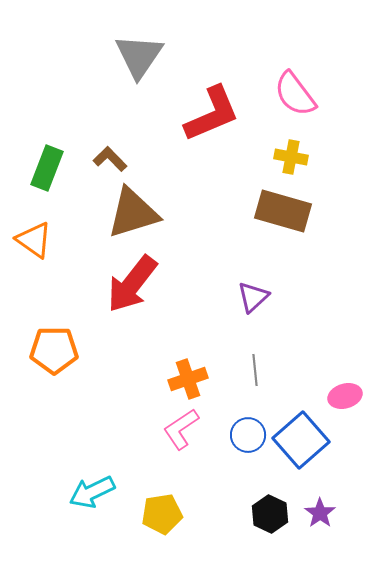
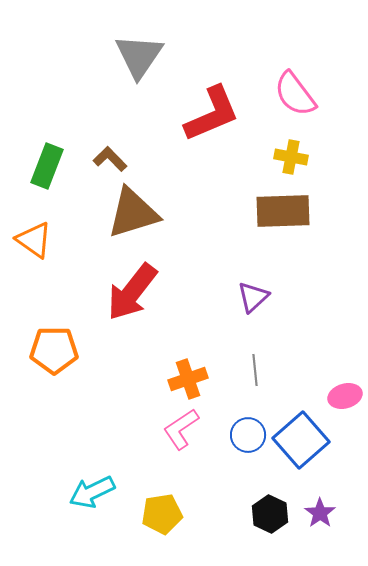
green rectangle: moved 2 px up
brown rectangle: rotated 18 degrees counterclockwise
red arrow: moved 8 px down
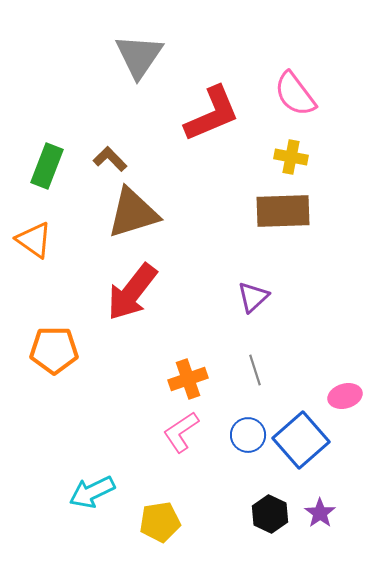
gray line: rotated 12 degrees counterclockwise
pink L-shape: moved 3 px down
yellow pentagon: moved 2 px left, 8 px down
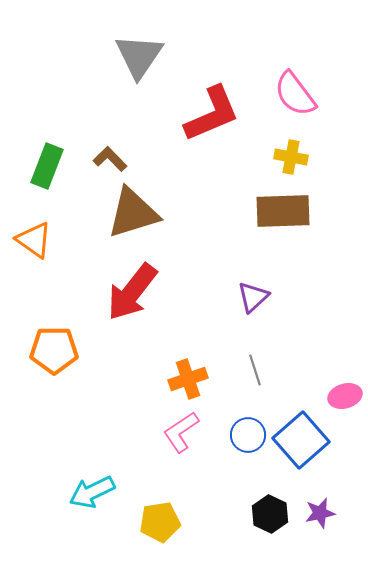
purple star: rotated 24 degrees clockwise
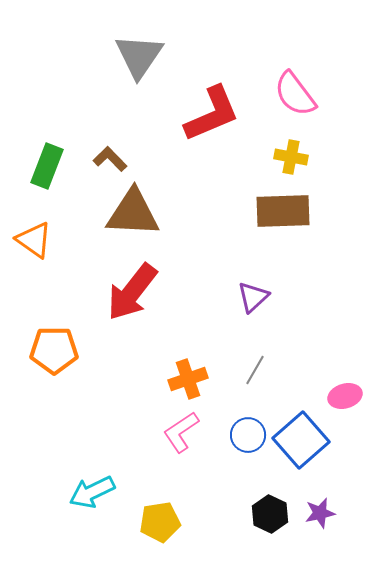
brown triangle: rotated 20 degrees clockwise
gray line: rotated 48 degrees clockwise
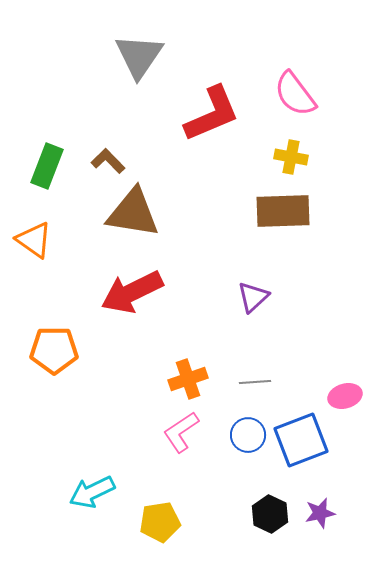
brown L-shape: moved 2 px left, 2 px down
brown triangle: rotated 6 degrees clockwise
red arrow: rotated 26 degrees clockwise
gray line: moved 12 px down; rotated 56 degrees clockwise
blue square: rotated 20 degrees clockwise
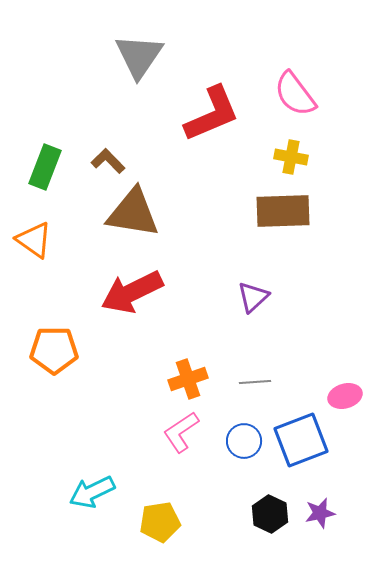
green rectangle: moved 2 px left, 1 px down
blue circle: moved 4 px left, 6 px down
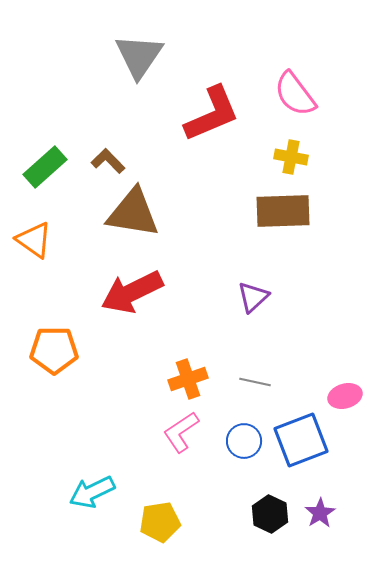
green rectangle: rotated 27 degrees clockwise
gray line: rotated 16 degrees clockwise
purple star: rotated 20 degrees counterclockwise
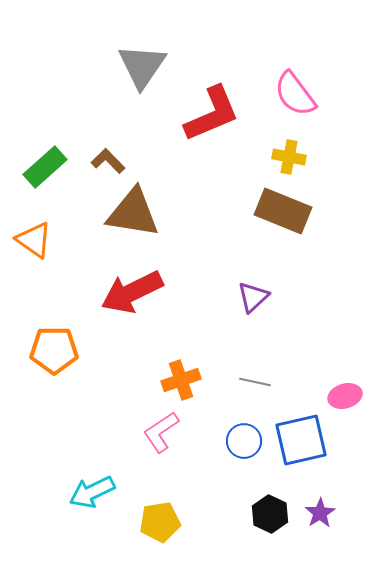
gray triangle: moved 3 px right, 10 px down
yellow cross: moved 2 px left
brown rectangle: rotated 24 degrees clockwise
orange cross: moved 7 px left, 1 px down
pink L-shape: moved 20 px left
blue square: rotated 8 degrees clockwise
